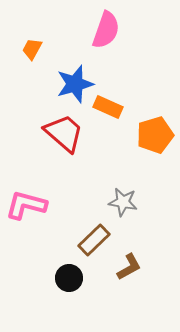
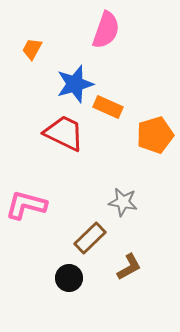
red trapezoid: rotated 15 degrees counterclockwise
brown rectangle: moved 4 px left, 2 px up
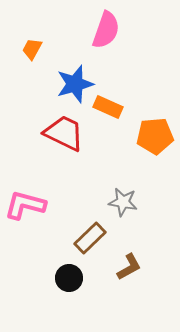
orange pentagon: moved 1 px down; rotated 12 degrees clockwise
pink L-shape: moved 1 px left
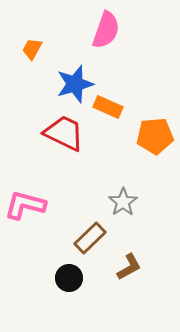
gray star: rotated 28 degrees clockwise
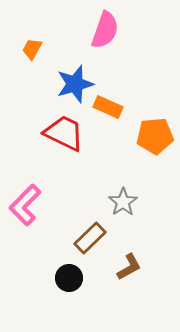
pink semicircle: moved 1 px left
pink L-shape: rotated 60 degrees counterclockwise
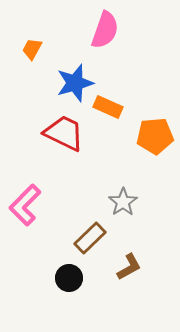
blue star: moved 1 px up
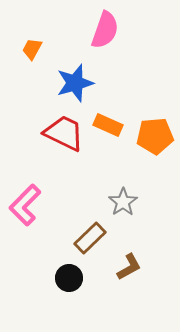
orange rectangle: moved 18 px down
